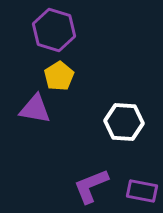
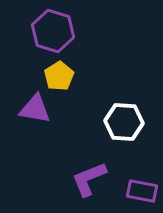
purple hexagon: moved 1 px left, 1 px down
purple L-shape: moved 2 px left, 7 px up
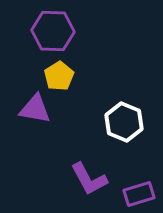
purple hexagon: rotated 15 degrees counterclockwise
white hexagon: rotated 18 degrees clockwise
purple L-shape: rotated 96 degrees counterclockwise
purple rectangle: moved 3 px left, 3 px down; rotated 28 degrees counterclockwise
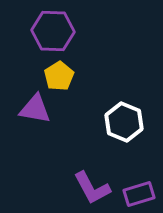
purple L-shape: moved 3 px right, 9 px down
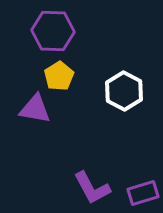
white hexagon: moved 31 px up; rotated 6 degrees clockwise
purple rectangle: moved 4 px right, 1 px up
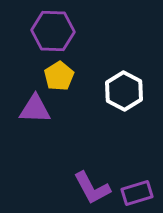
purple triangle: rotated 8 degrees counterclockwise
purple rectangle: moved 6 px left
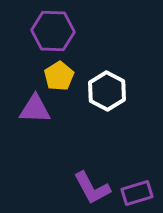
white hexagon: moved 17 px left
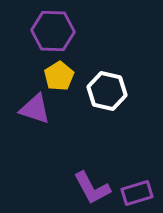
white hexagon: rotated 15 degrees counterclockwise
purple triangle: rotated 16 degrees clockwise
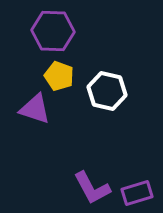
yellow pentagon: rotated 20 degrees counterclockwise
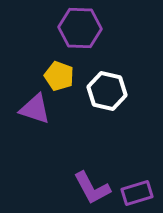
purple hexagon: moved 27 px right, 3 px up
